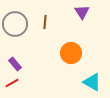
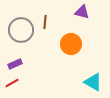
purple triangle: rotated 42 degrees counterclockwise
gray circle: moved 6 px right, 6 px down
orange circle: moved 9 px up
purple rectangle: rotated 72 degrees counterclockwise
cyan triangle: moved 1 px right
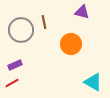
brown line: moved 1 px left; rotated 16 degrees counterclockwise
purple rectangle: moved 1 px down
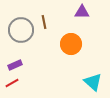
purple triangle: rotated 14 degrees counterclockwise
cyan triangle: rotated 12 degrees clockwise
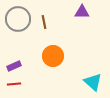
gray circle: moved 3 px left, 11 px up
orange circle: moved 18 px left, 12 px down
purple rectangle: moved 1 px left, 1 px down
red line: moved 2 px right, 1 px down; rotated 24 degrees clockwise
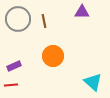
brown line: moved 1 px up
red line: moved 3 px left, 1 px down
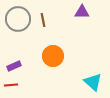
brown line: moved 1 px left, 1 px up
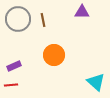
orange circle: moved 1 px right, 1 px up
cyan triangle: moved 3 px right
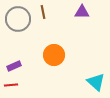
brown line: moved 8 px up
